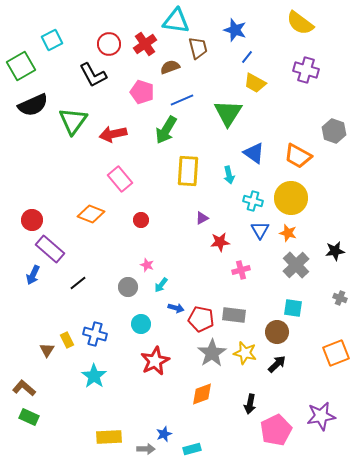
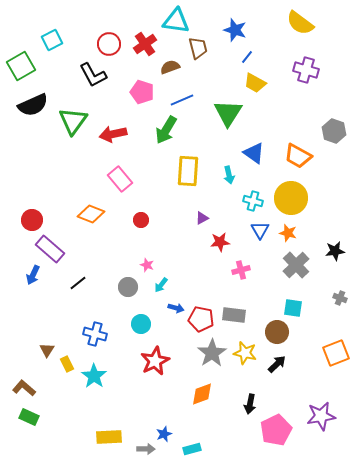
yellow rectangle at (67, 340): moved 24 px down
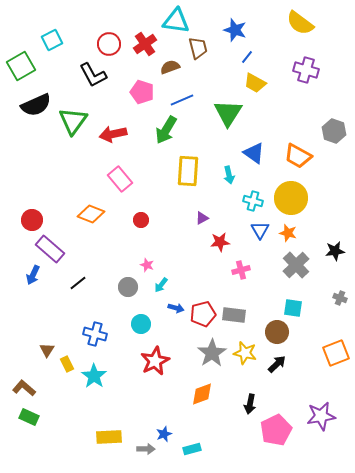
black semicircle at (33, 105): moved 3 px right
red pentagon at (201, 319): moved 2 px right, 5 px up; rotated 25 degrees counterclockwise
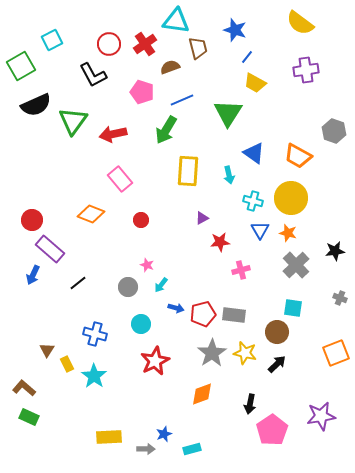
purple cross at (306, 70): rotated 25 degrees counterclockwise
pink pentagon at (276, 430): moved 4 px left; rotated 8 degrees counterclockwise
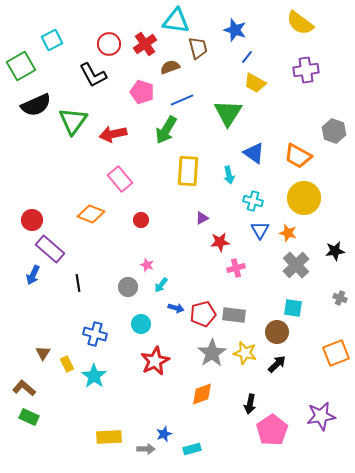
yellow circle at (291, 198): moved 13 px right
pink cross at (241, 270): moved 5 px left, 2 px up
black line at (78, 283): rotated 60 degrees counterclockwise
brown triangle at (47, 350): moved 4 px left, 3 px down
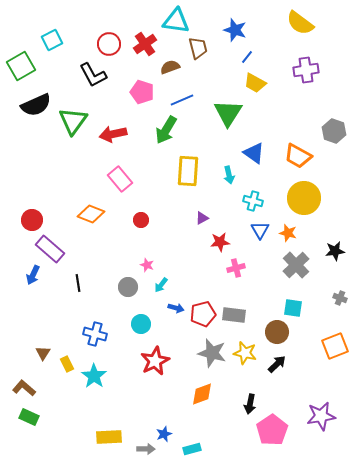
gray star at (212, 353): rotated 24 degrees counterclockwise
orange square at (336, 353): moved 1 px left, 7 px up
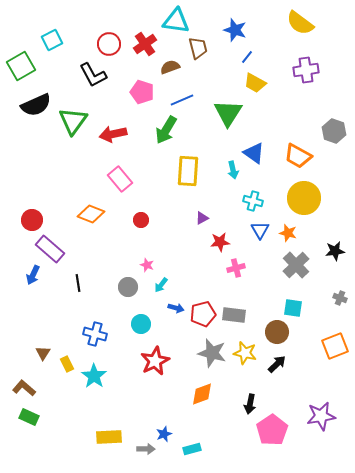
cyan arrow at (229, 175): moved 4 px right, 5 px up
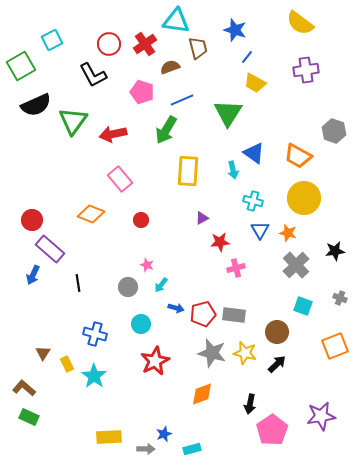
cyan square at (293, 308): moved 10 px right, 2 px up; rotated 12 degrees clockwise
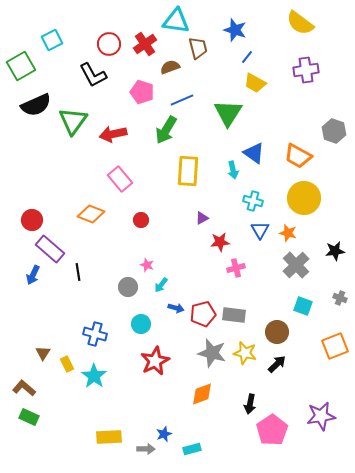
black line at (78, 283): moved 11 px up
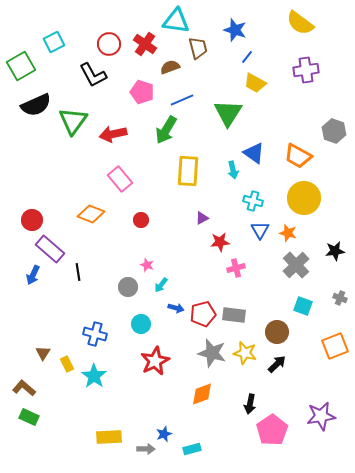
cyan square at (52, 40): moved 2 px right, 2 px down
red cross at (145, 44): rotated 20 degrees counterclockwise
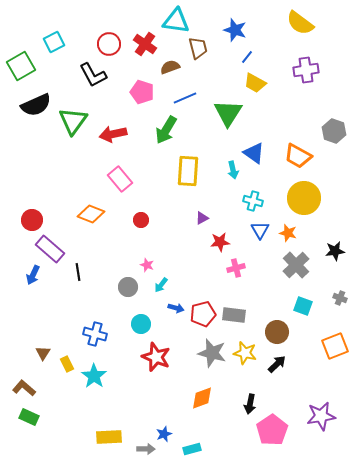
blue line at (182, 100): moved 3 px right, 2 px up
red star at (155, 361): moved 1 px right, 4 px up; rotated 24 degrees counterclockwise
orange diamond at (202, 394): moved 4 px down
